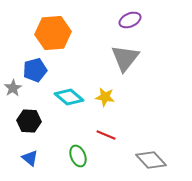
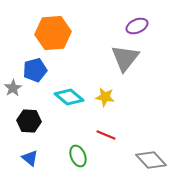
purple ellipse: moved 7 px right, 6 px down
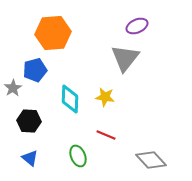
cyan diamond: moved 1 px right, 2 px down; rotated 52 degrees clockwise
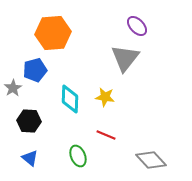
purple ellipse: rotated 70 degrees clockwise
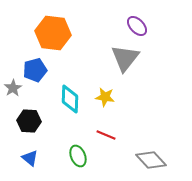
orange hexagon: rotated 12 degrees clockwise
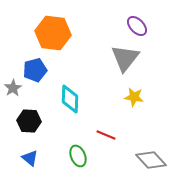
yellow star: moved 29 px right
